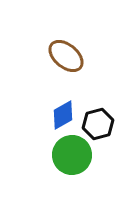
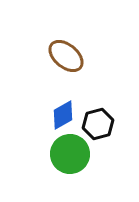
green circle: moved 2 px left, 1 px up
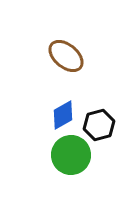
black hexagon: moved 1 px right, 1 px down
green circle: moved 1 px right, 1 px down
